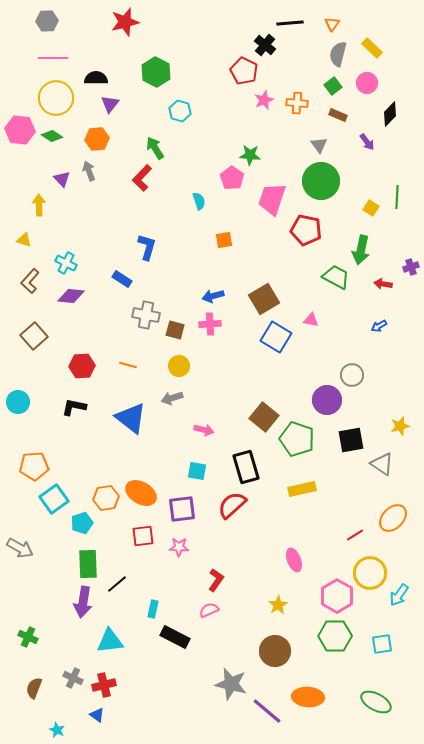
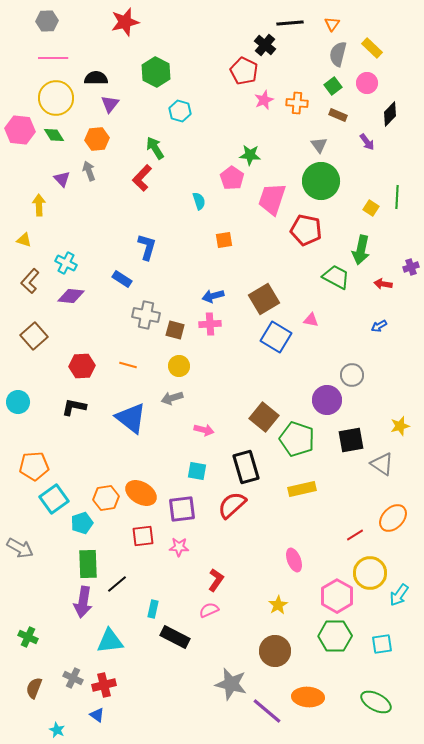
green diamond at (52, 136): moved 2 px right, 1 px up; rotated 25 degrees clockwise
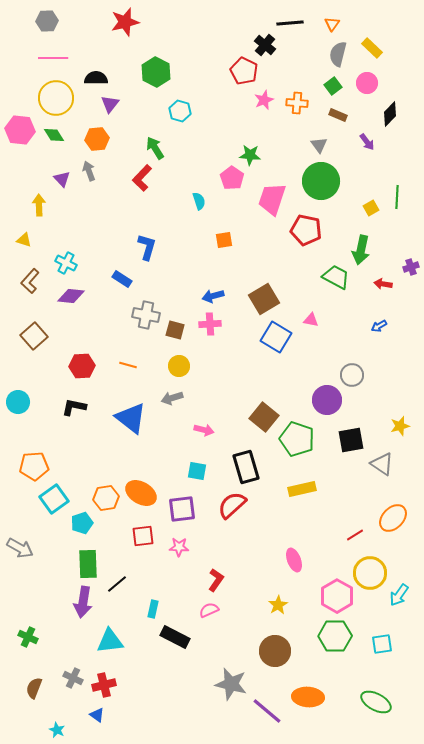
yellow square at (371, 208): rotated 28 degrees clockwise
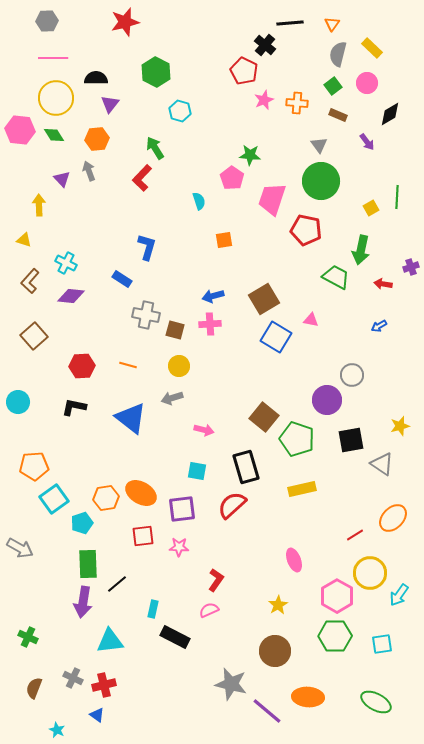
black diamond at (390, 114): rotated 15 degrees clockwise
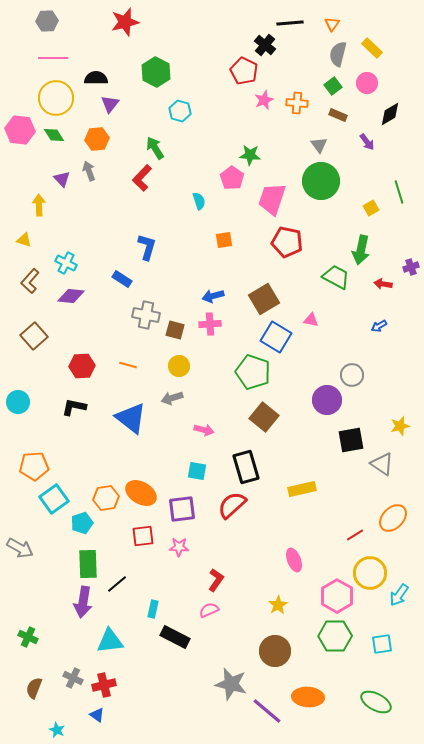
green line at (397, 197): moved 2 px right, 5 px up; rotated 20 degrees counterclockwise
red pentagon at (306, 230): moved 19 px left, 12 px down
green pentagon at (297, 439): moved 44 px left, 67 px up
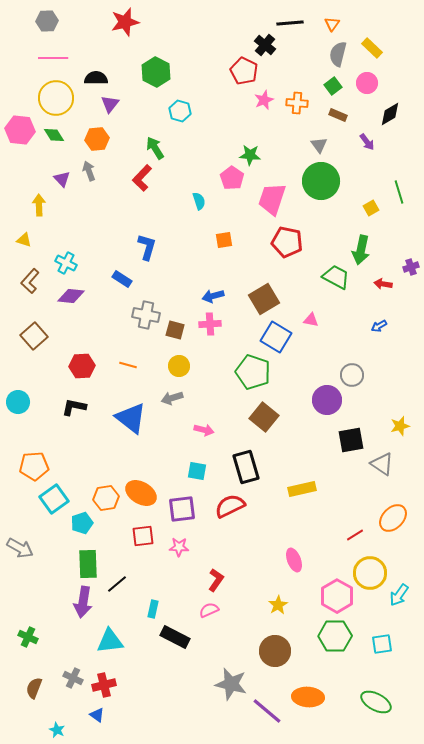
red semicircle at (232, 505): moved 2 px left, 1 px down; rotated 16 degrees clockwise
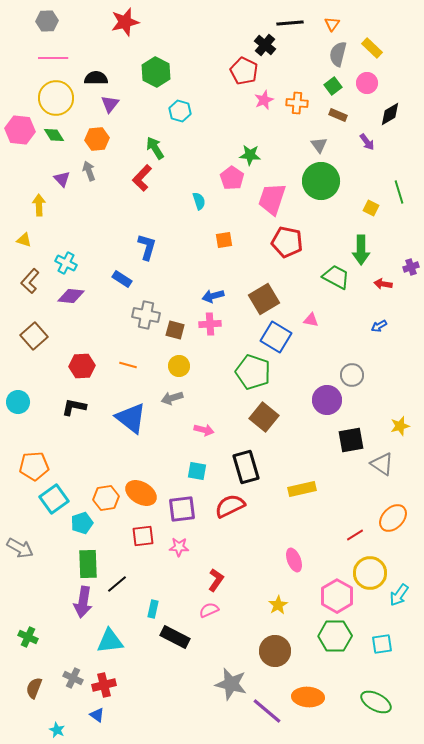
yellow square at (371, 208): rotated 35 degrees counterclockwise
green arrow at (361, 250): rotated 12 degrees counterclockwise
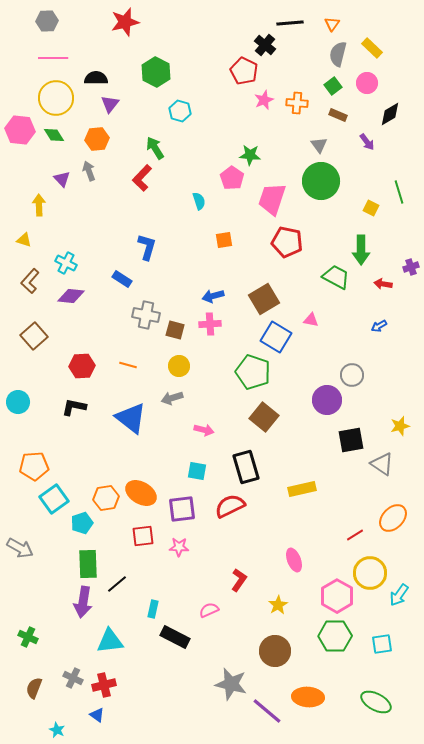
red L-shape at (216, 580): moved 23 px right
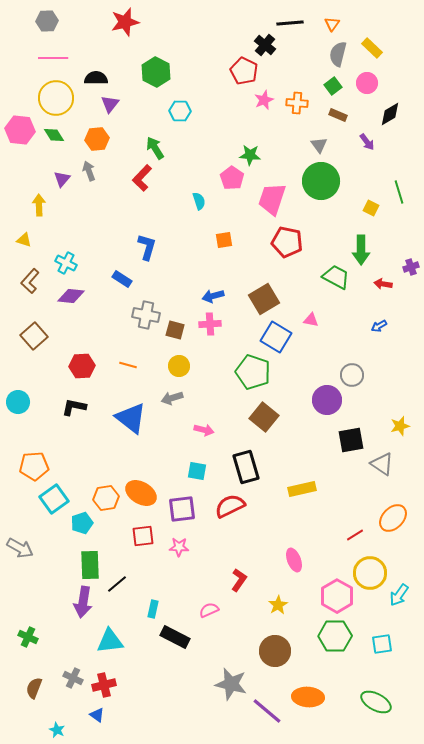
cyan hexagon at (180, 111): rotated 15 degrees counterclockwise
purple triangle at (62, 179): rotated 24 degrees clockwise
green rectangle at (88, 564): moved 2 px right, 1 px down
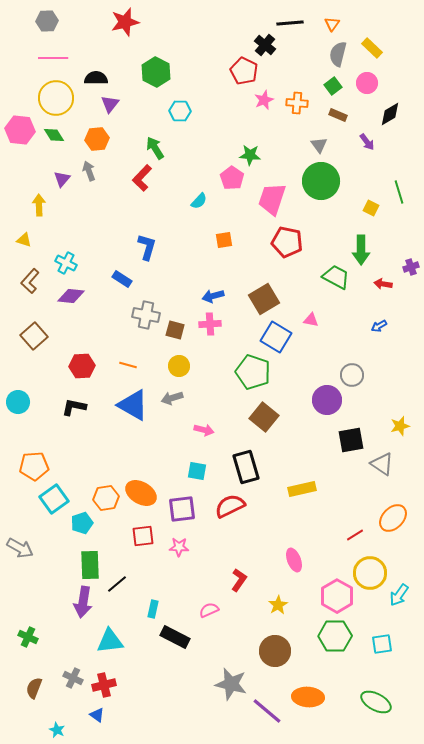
cyan semicircle at (199, 201): rotated 60 degrees clockwise
blue triangle at (131, 418): moved 2 px right, 13 px up; rotated 8 degrees counterclockwise
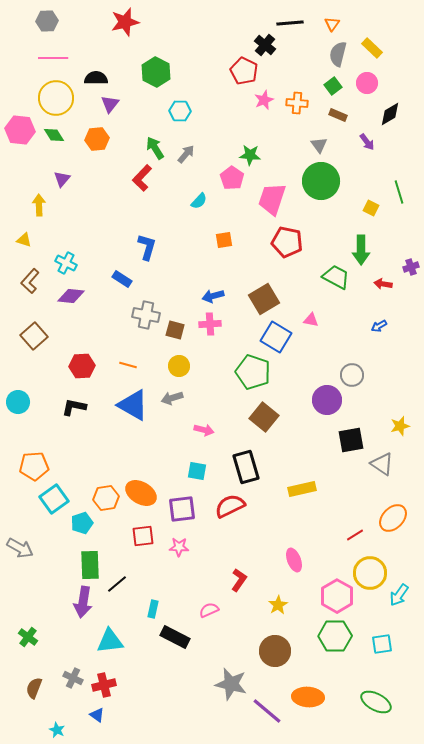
gray arrow at (89, 171): moved 97 px right, 17 px up; rotated 60 degrees clockwise
green cross at (28, 637): rotated 12 degrees clockwise
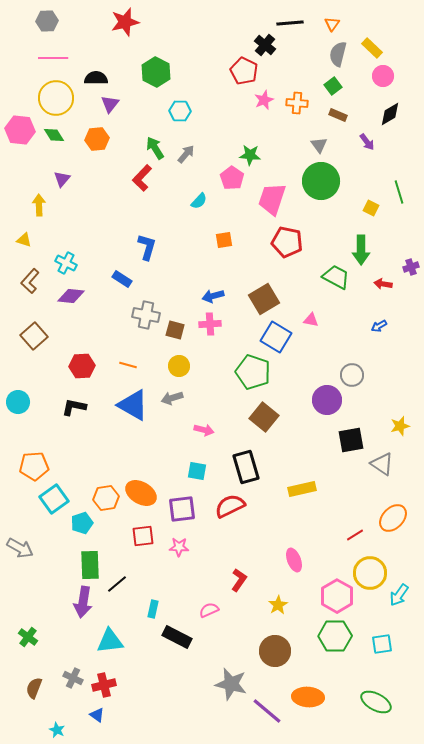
pink circle at (367, 83): moved 16 px right, 7 px up
black rectangle at (175, 637): moved 2 px right
